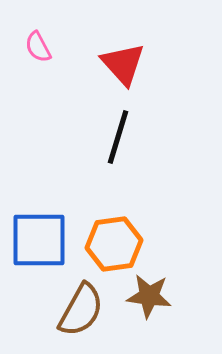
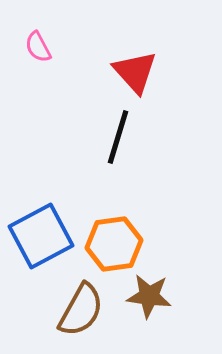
red triangle: moved 12 px right, 8 px down
blue square: moved 2 px right, 4 px up; rotated 28 degrees counterclockwise
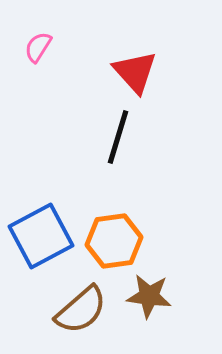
pink semicircle: rotated 60 degrees clockwise
orange hexagon: moved 3 px up
brown semicircle: rotated 20 degrees clockwise
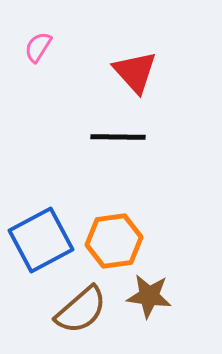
black line: rotated 74 degrees clockwise
blue square: moved 4 px down
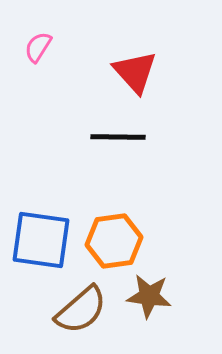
blue square: rotated 36 degrees clockwise
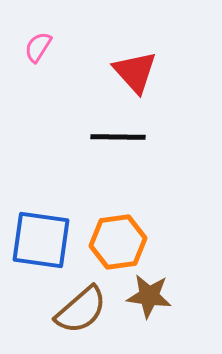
orange hexagon: moved 4 px right, 1 px down
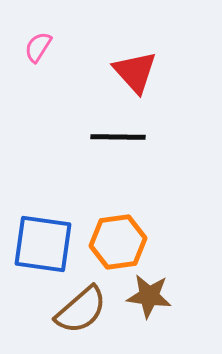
blue square: moved 2 px right, 4 px down
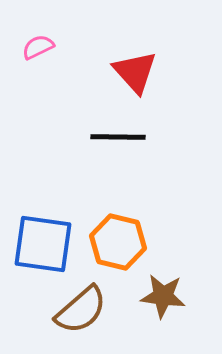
pink semicircle: rotated 32 degrees clockwise
orange hexagon: rotated 22 degrees clockwise
brown star: moved 14 px right
